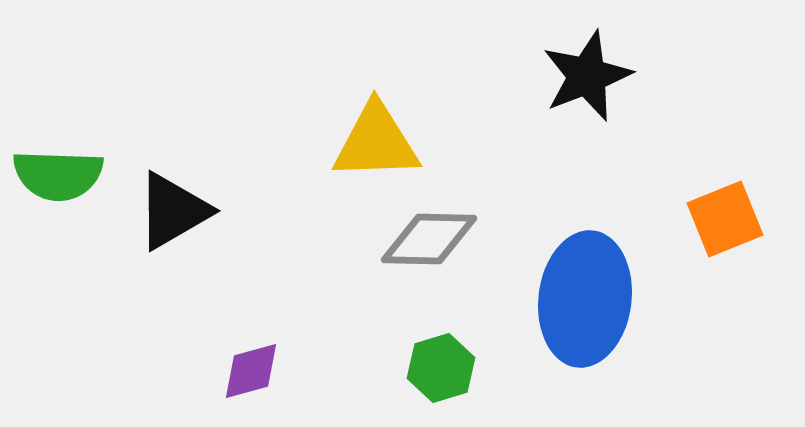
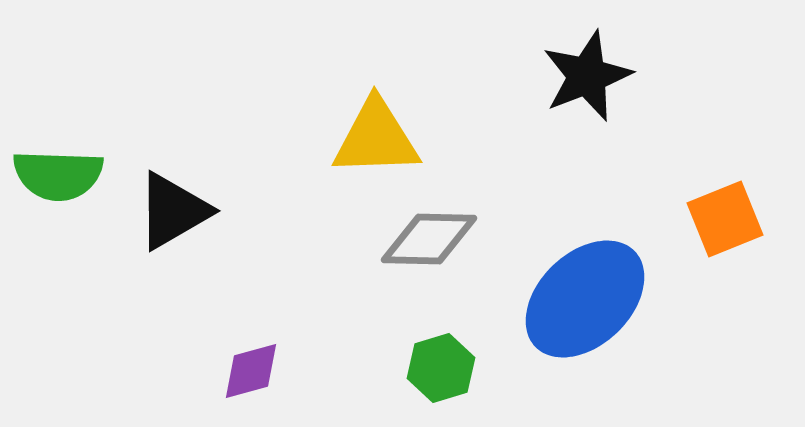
yellow triangle: moved 4 px up
blue ellipse: rotated 39 degrees clockwise
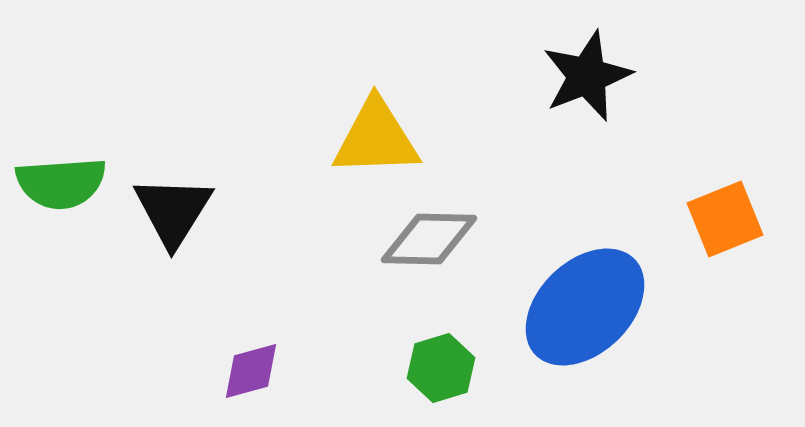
green semicircle: moved 3 px right, 8 px down; rotated 6 degrees counterclockwise
black triangle: rotated 28 degrees counterclockwise
blue ellipse: moved 8 px down
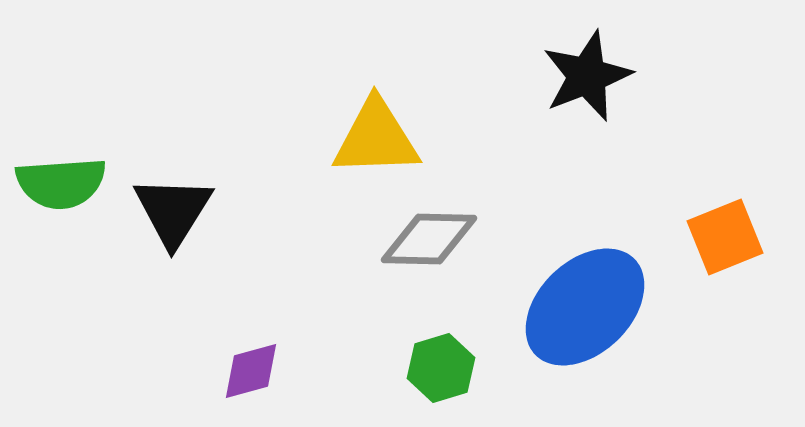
orange square: moved 18 px down
